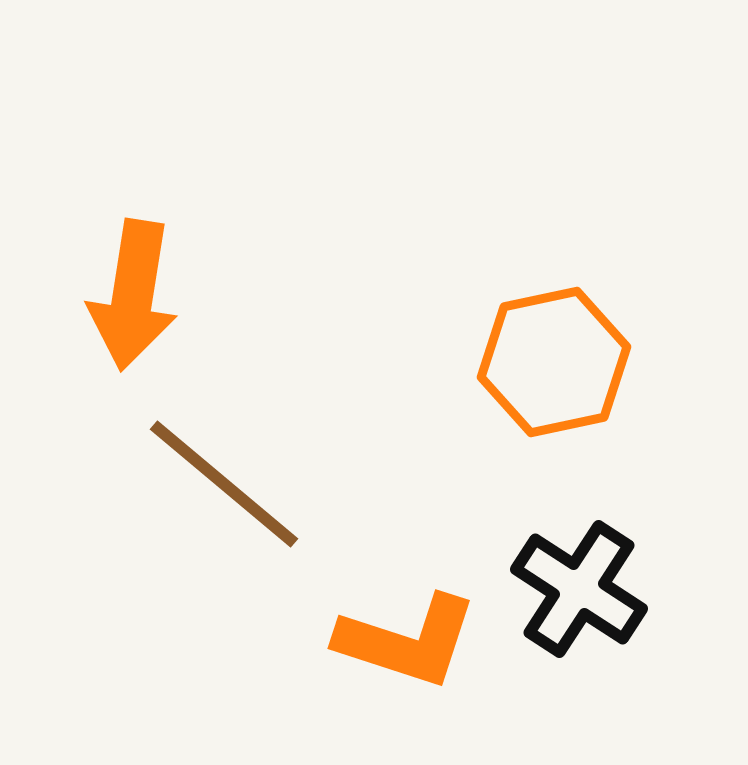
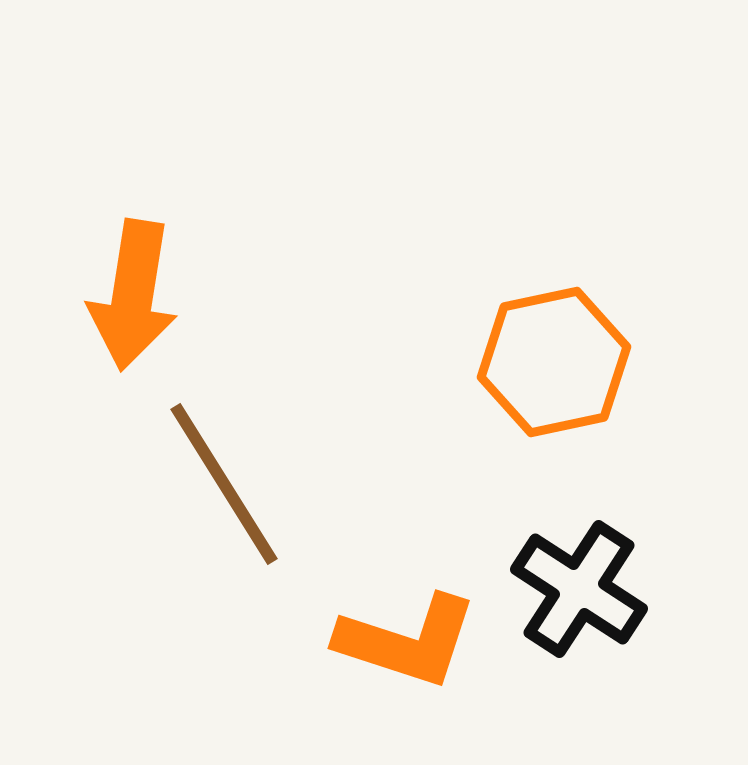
brown line: rotated 18 degrees clockwise
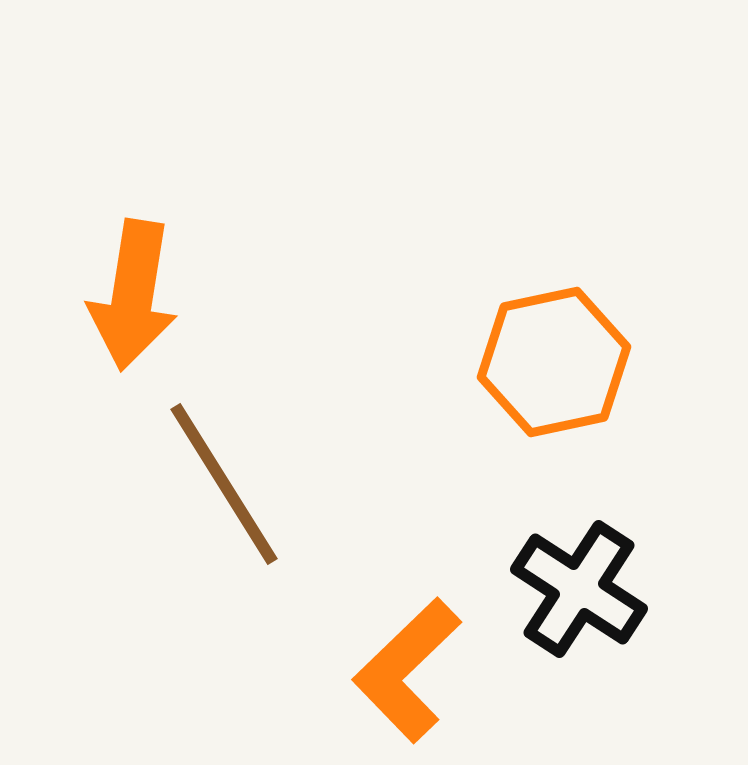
orange L-shape: moved 29 px down; rotated 118 degrees clockwise
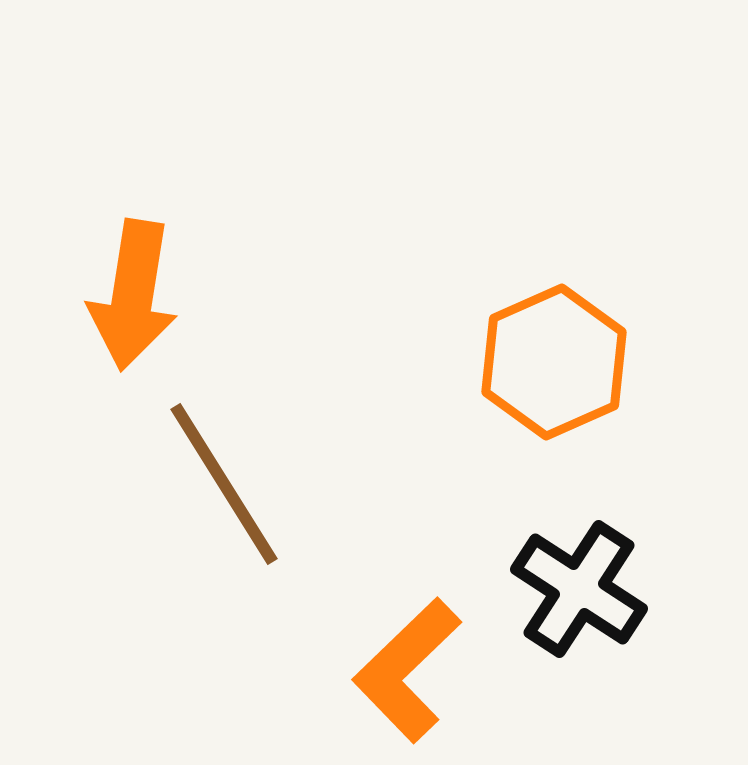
orange hexagon: rotated 12 degrees counterclockwise
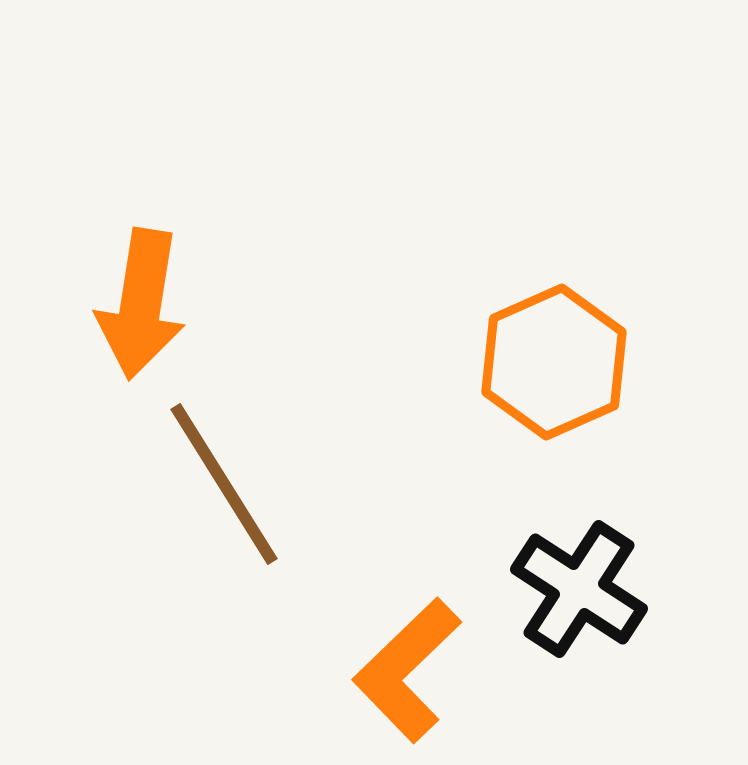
orange arrow: moved 8 px right, 9 px down
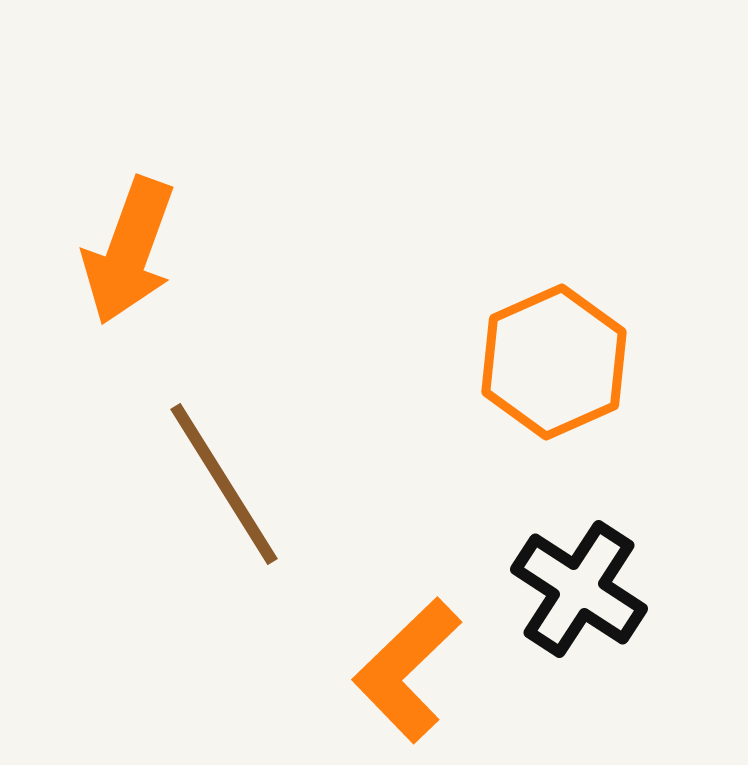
orange arrow: moved 12 px left, 53 px up; rotated 11 degrees clockwise
